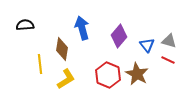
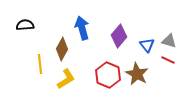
brown diamond: rotated 20 degrees clockwise
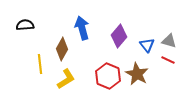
red hexagon: moved 1 px down
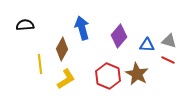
blue triangle: rotated 49 degrees counterclockwise
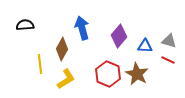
blue triangle: moved 2 px left, 1 px down
red hexagon: moved 2 px up
